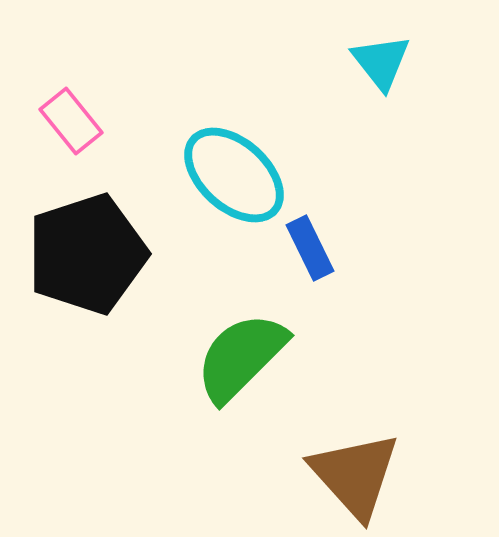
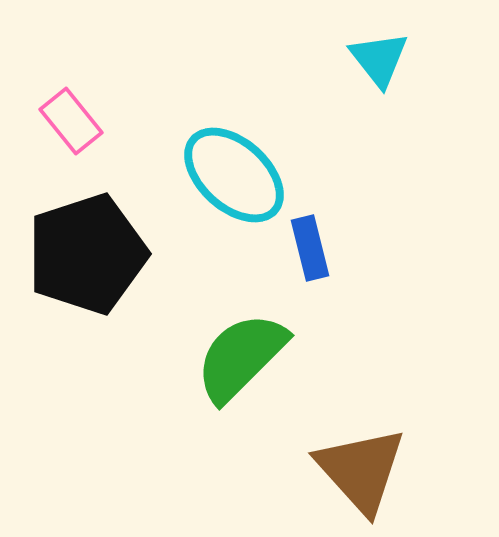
cyan triangle: moved 2 px left, 3 px up
blue rectangle: rotated 12 degrees clockwise
brown triangle: moved 6 px right, 5 px up
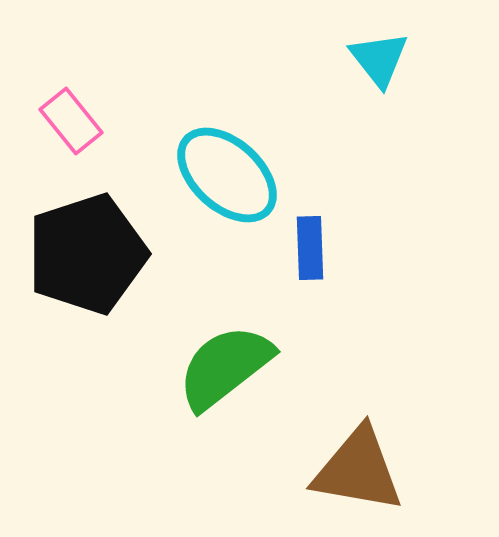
cyan ellipse: moved 7 px left
blue rectangle: rotated 12 degrees clockwise
green semicircle: moved 16 px left, 10 px down; rotated 7 degrees clockwise
brown triangle: moved 3 px left; rotated 38 degrees counterclockwise
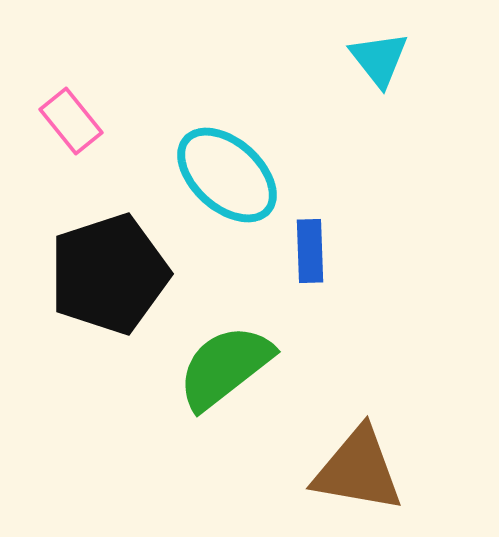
blue rectangle: moved 3 px down
black pentagon: moved 22 px right, 20 px down
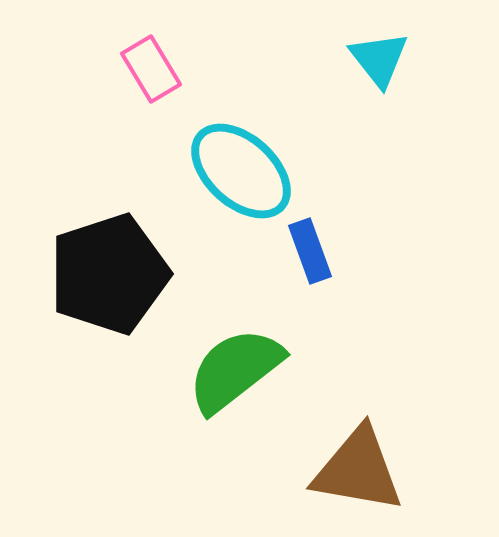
pink rectangle: moved 80 px right, 52 px up; rotated 8 degrees clockwise
cyan ellipse: moved 14 px right, 4 px up
blue rectangle: rotated 18 degrees counterclockwise
green semicircle: moved 10 px right, 3 px down
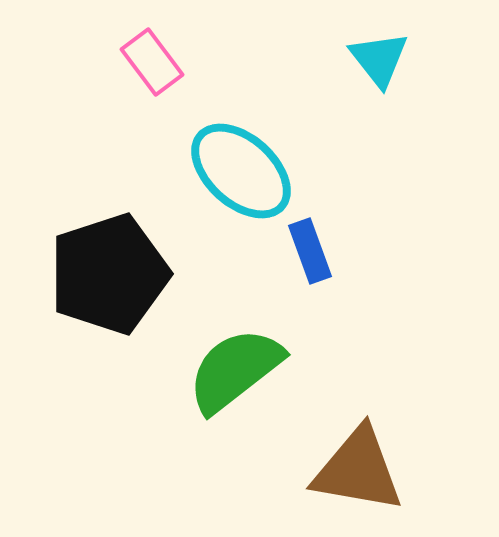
pink rectangle: moved 1 px right, 7 px up; rotated 6 degrees counterclockwise
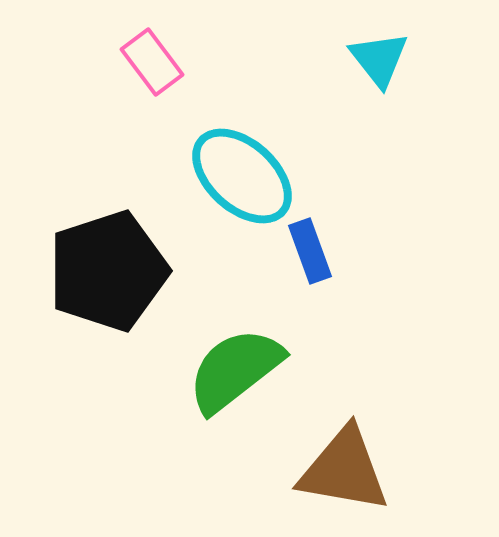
cyan ellipse: moved 1 px right, 5 px down
black pentagon: moved 1 px left, 3 px up
brown triangle: moved 14 px left
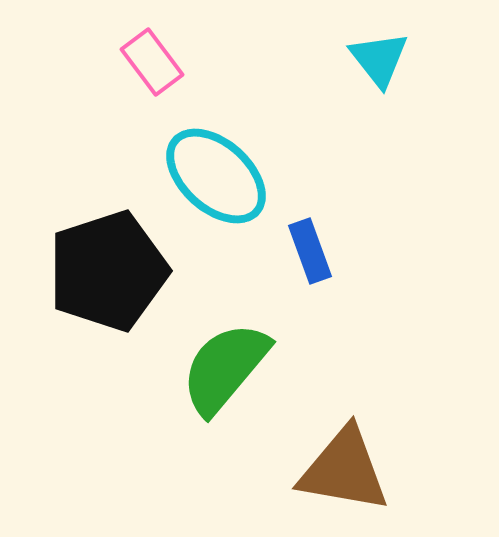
cyan ellipse: moved 26 px left
green semicircle: moved 10 px left, 2 px up; rotated 12 degrees counterclockwise
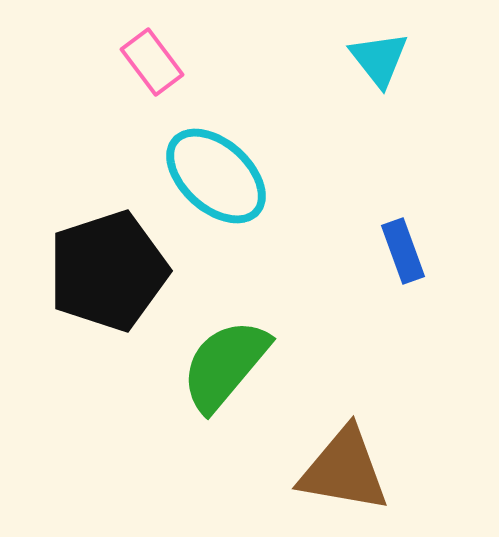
blue rectangle: moved 93 px right
green semicircle: moved 3 px up
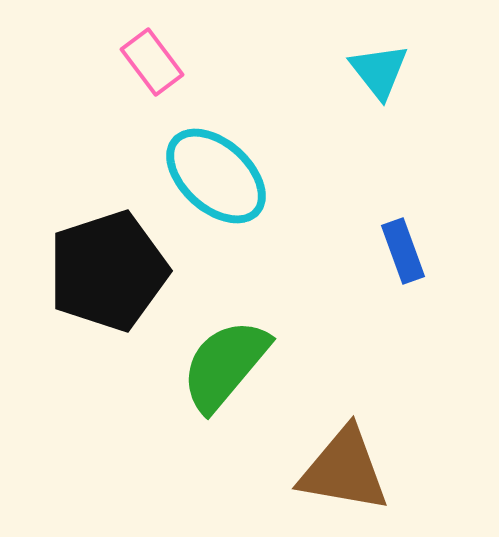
cyan triangle: moved 12 px down
